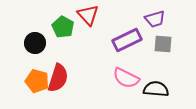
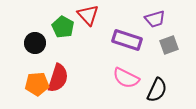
purple rectangle: rotated 44 degrees clockwise
gray square: moved 6 px right, 1 px down; rotated 24 degrees counterclockwise
orange pentagon: moved 3 px down; rotated 20 degrees counterclockwise
black semicircle: moved 1 px right, 1 px down; rotated 110 degrees clockwise
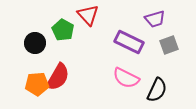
green pentagon: moved 3 px down
purple rectangle: moved 2 px right, 2 px down; rotated 8 degrees clockwise
red semicircle: moved 1 px up; rotated 12 degrees clockwise
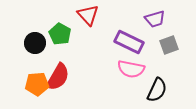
green pentagon: moved 3 px left, 4 px down
pink semicircle: moved 5 px right, 9 px up; rotated 16 degrees counterclockwise
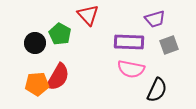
purple rectangle: rotated 24 degrees counterclockwise
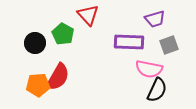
green pentagon: moved 3 px right
pink semicircle: moved 18 px right
orange pentagon: moved 1 px right, 1 px down
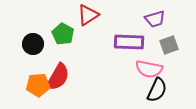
red triangle: rotated 40 degrees clockwise
black circle: moved 2 px left, 1 px down
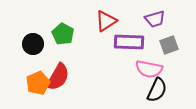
red triangle: moved 18 px right, 6 px down
orange pentagon: moved 2 px up; rotated 20 degrees counterclockwise
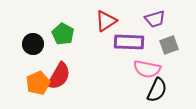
pink semicircle: moved 2 px left
red semicircle: moved 1 px right, 1 px up
